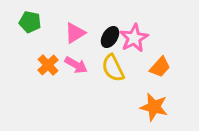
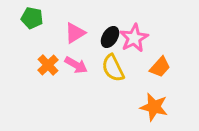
green pentagon: moved 2 px right, 4 px up
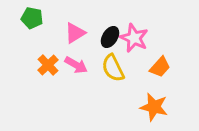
pink star: rotated 20 degrees counterclockwise
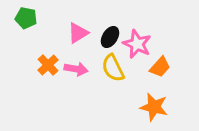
green pentagon: moved 6 px left
pink triangle: moved 3 px right
pink star: moved 3 px right, 6 px down
pink arrow: moved 4 px down; rotated 20 degrees counterclockwise
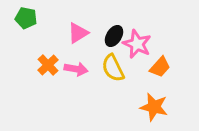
black ellipse: moved 4 px right, 1 px up
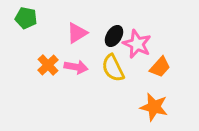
pink triangle: moved 1 px left
pink arrow: moved 2 px up
